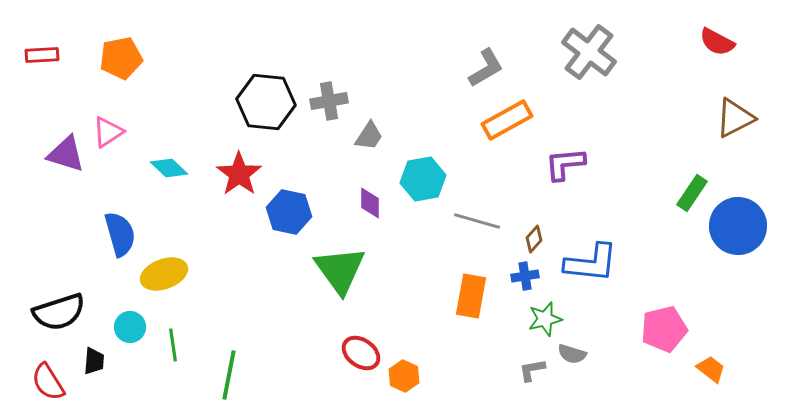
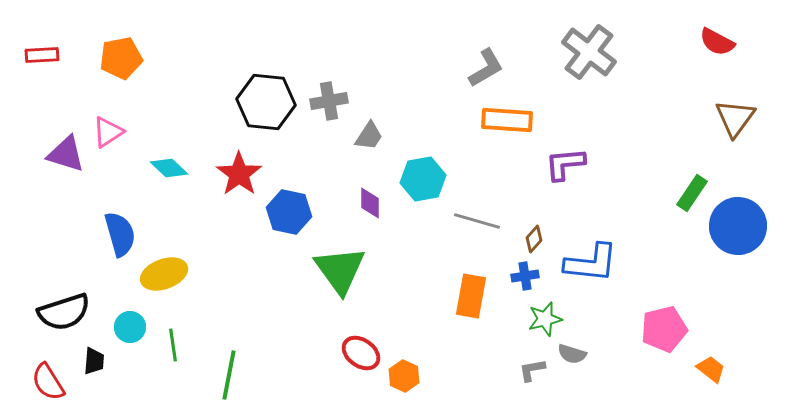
brown triangle at (735, 118): rotated 27 degrees counterclockwise
orange rectangle at (507, 120): rotated 33 degrees clockwise
black semicircle at (59, 312): moved 5 px right
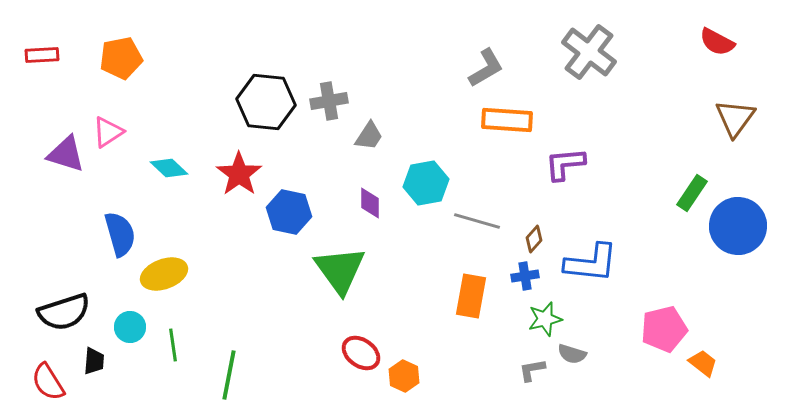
cyan hexagon at (423, 179): moved 3 px right, 4 px down
orange trapezoid at (711, 369): moved 8 px left, 6 px up
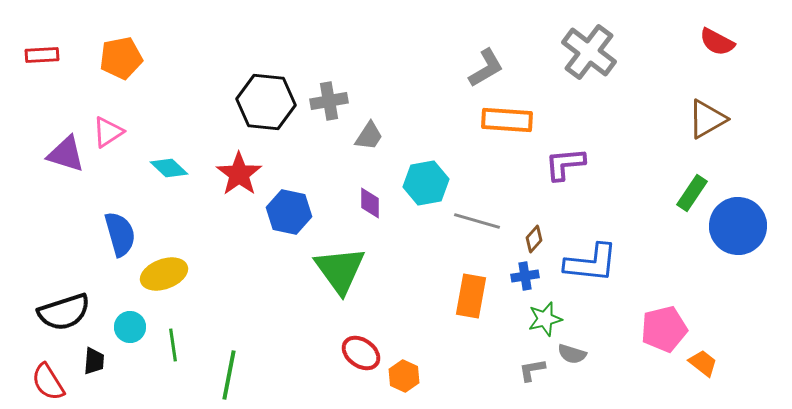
brown triangle at (735, 118): moved 28 px left, 1 px down; rotated 24 degrees clockwise
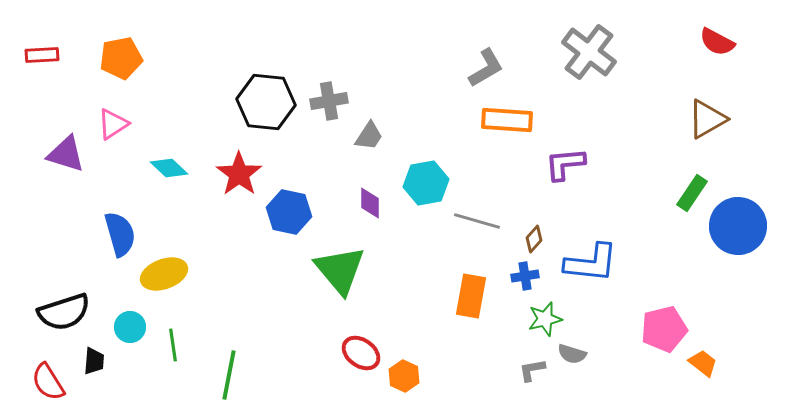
pink triangle at (108, 132): moved 5 px right, 8 px up
green triangle at (340, 270): rotated 4 degrees counterclockwise
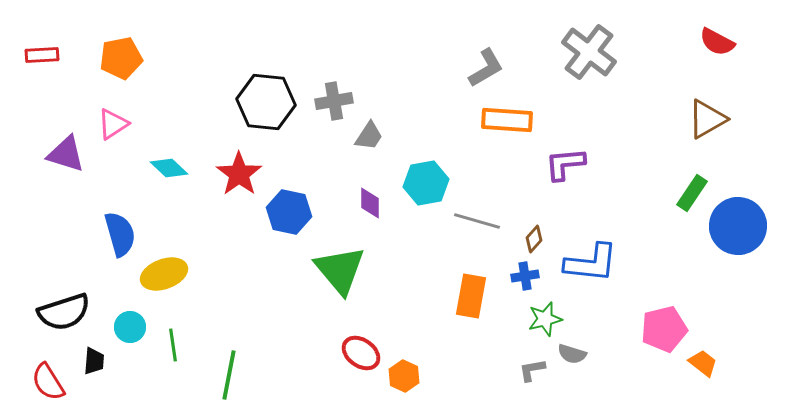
gray cross at (329, 101): moved 5 px right
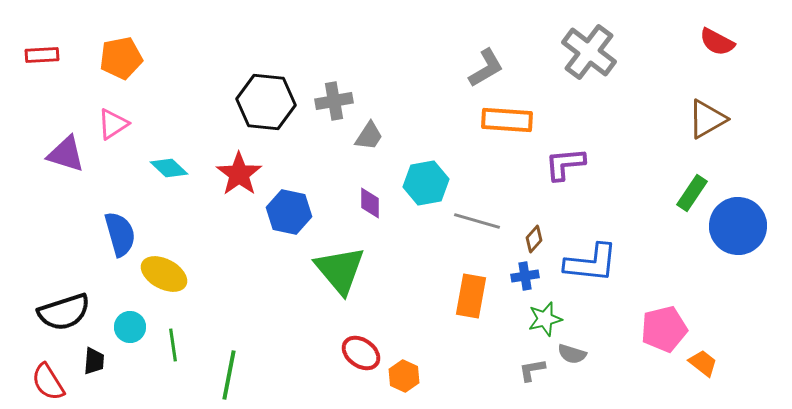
yellow ellipse at (164, 274): rotated 48 degrees clockwise
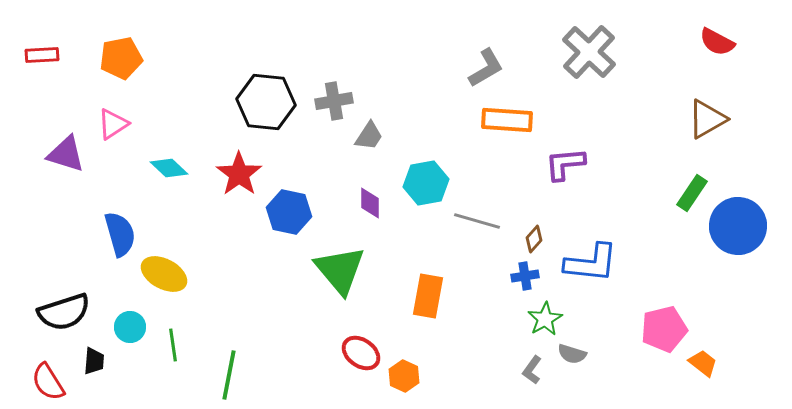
gray cross at (589, 52): rotated 6 degrees clockwise
orange rectangle at (471, 296): moved 43 px left
green star at (545, 319): rotated 16 degrees counterclockwise
gray L-shape at (532, 370): rotated 44 degrees counterclockwise
